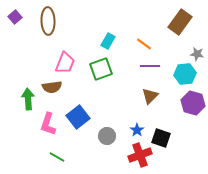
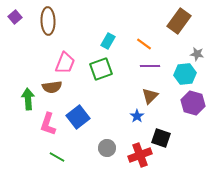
brown rectangle: moved 1 px left, 1 px up
blue star: moved 14 px up
gray circle: moved 12 px down
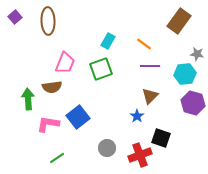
pink L-shape: rotated 80 degrees clockwise
green line: moved 1 px down; rotated 63 degrees counterclockwise
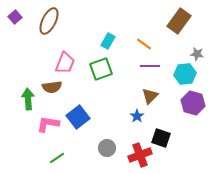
brown ellipse: moved 1 px right; rotated 28 degrees clockwise
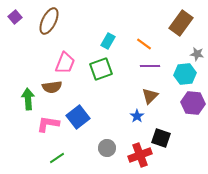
brown rectangle: moved 2 px right, 2 px down
purple hexagon: rotated 10 degrees counterclockwise
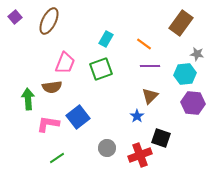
cyan rectangle: moved 2 px left, 2 px up
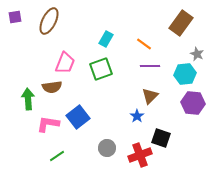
purple square: rotated 32 degrees clockwise
gray star: rotated 16 degrees clockwise
green line: moved 2 px up
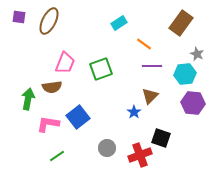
purple square: moved 4 px right; rotated 16 degrees clockwise
cyan rectangle: moved 13 px right, 16 px up; rotated 28 degrees clockwise
purple line: moved 2 px right
green arrow: rotated 15 degrees clockwise
blue star: moved 3 px left, 4 px up
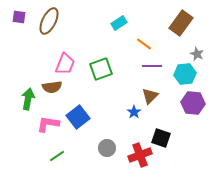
pink trapezoid: moved 1 px down
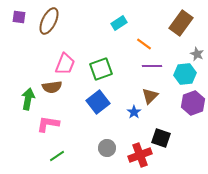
purple hexagon: rotated 25 degrees counterclockwise
blue square: moved 20 px right, 15 px up
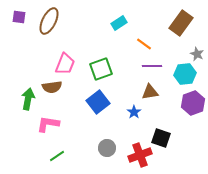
brown triangle: moved 4 px up; rotated 36 degrees clockwise
